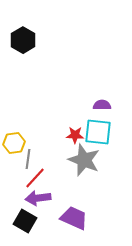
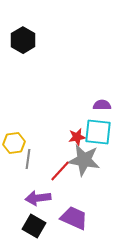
red star: moved 2 px right, 2 px down; rotated 12 degrees counterclockwise
gray star: rotated 12 degrees counterclockwise
red line: moved 25 px right, 7 px up
black square: moved 9 px right, 5 px down
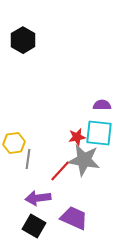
cyan square: moved 1 px right, 1 px down
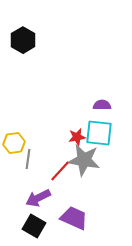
purple arrow: rotated 20 degrees counterclockwise
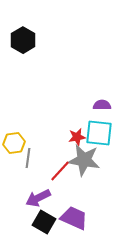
gray line: moved 1 px up
black square: moved 10 px right, 4 px up
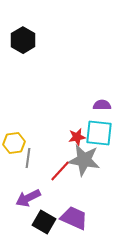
purple arrow: moved 10 px left
